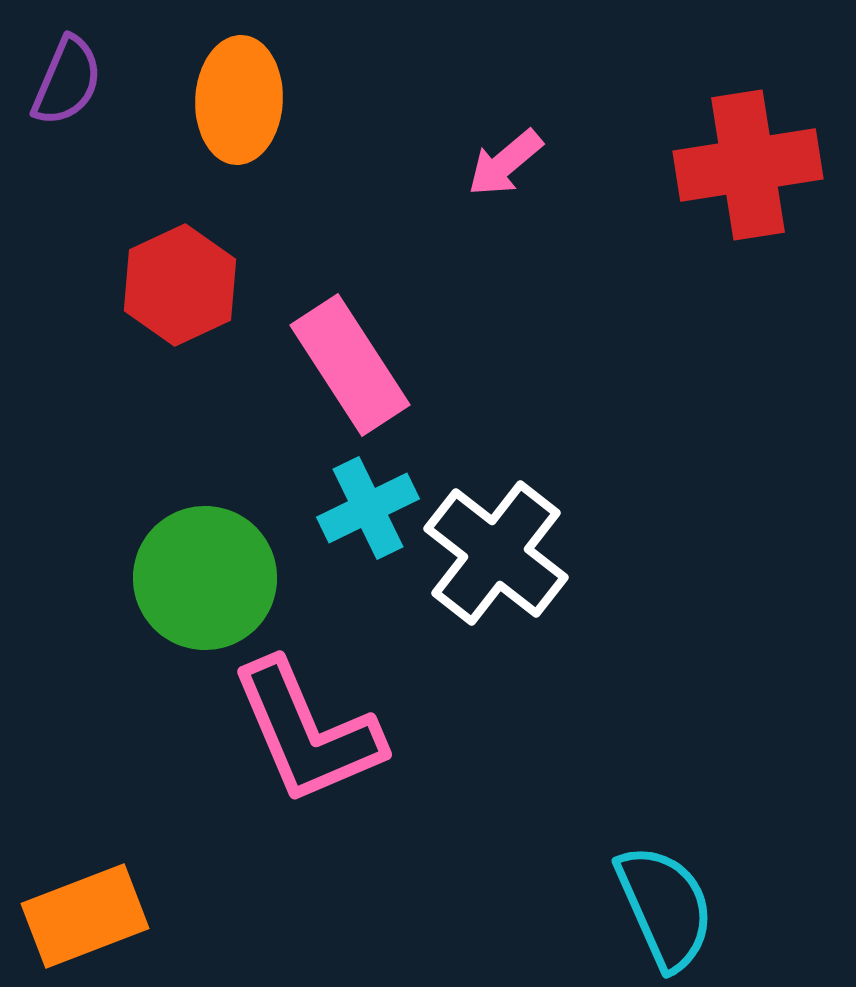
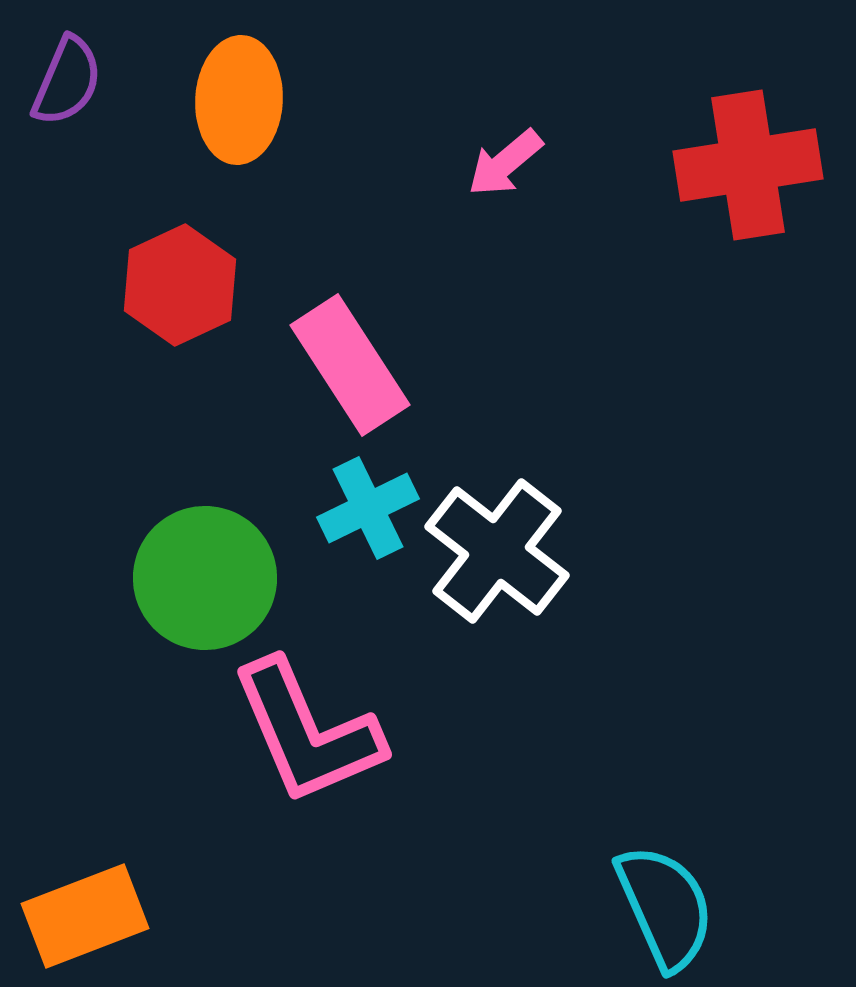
white cross: moved 1 px right, 2 px up
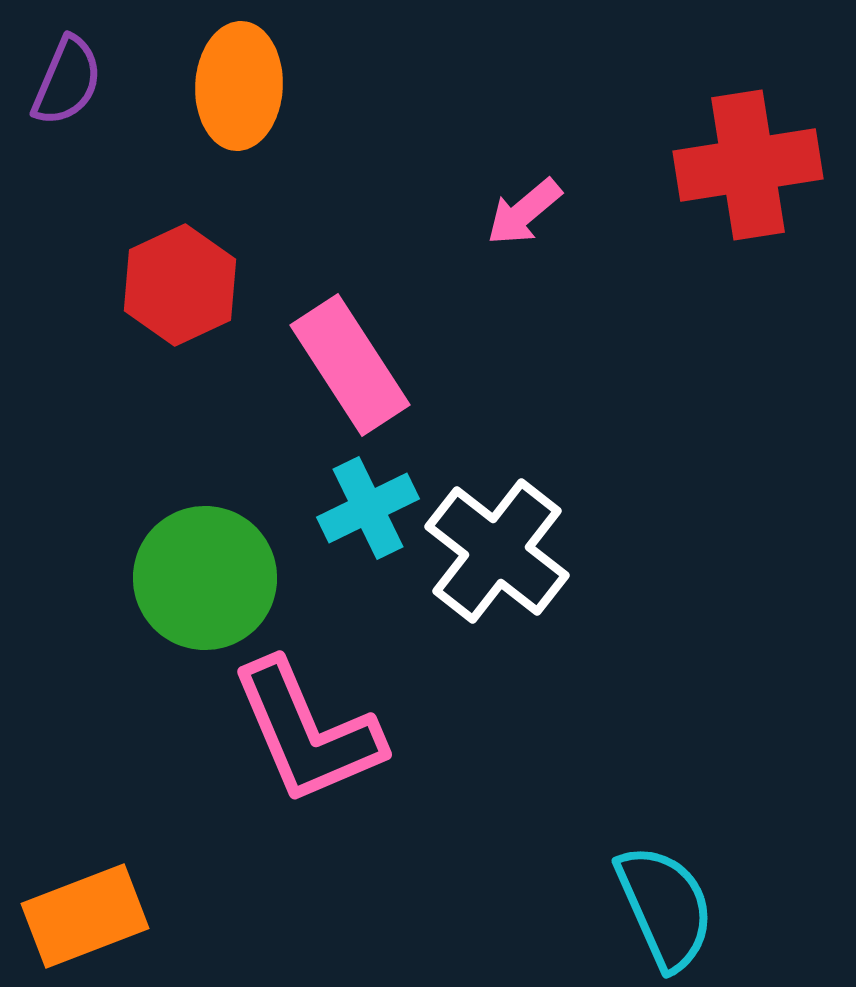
orange ellipse: moved 14 px up
pink arrow: moved 19 px right, 49 px down
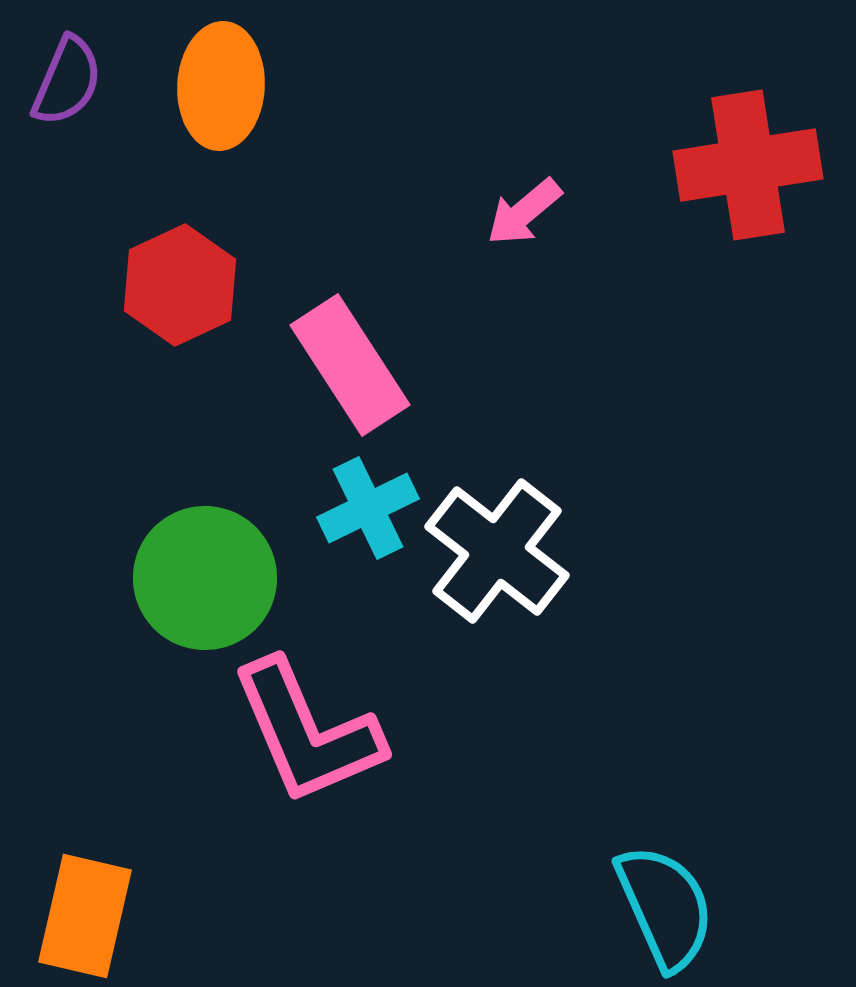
orange ellipse: moved 18 px left
orange rectangle: rotated 56 degrees counterclockwise
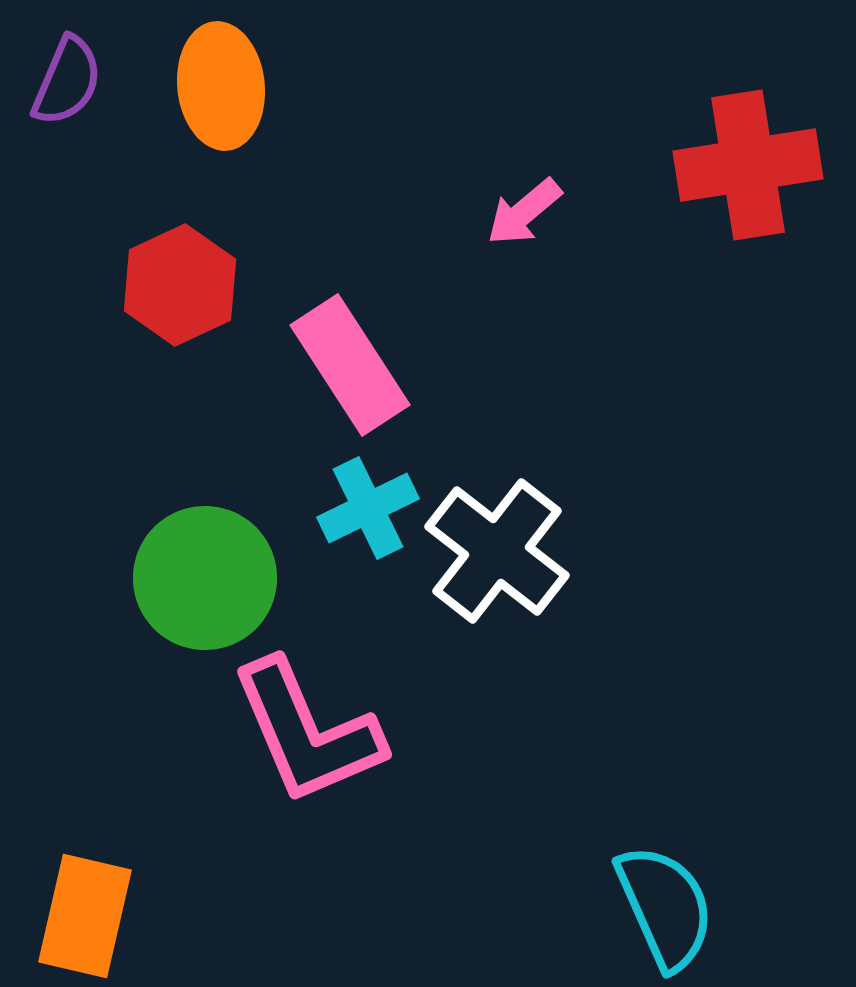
orange ellipse: rotated 9 degrees counterclockwise
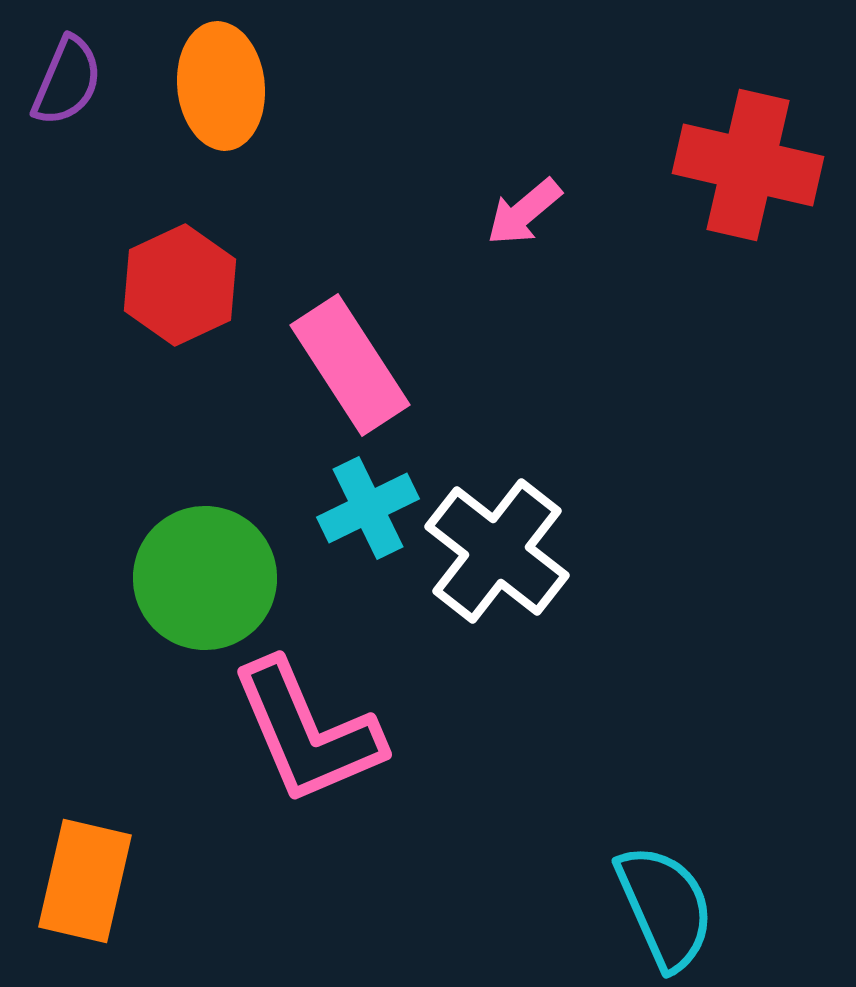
red cross: rotated 22 degrees clockwise
orange rectangle: moved 35 px up
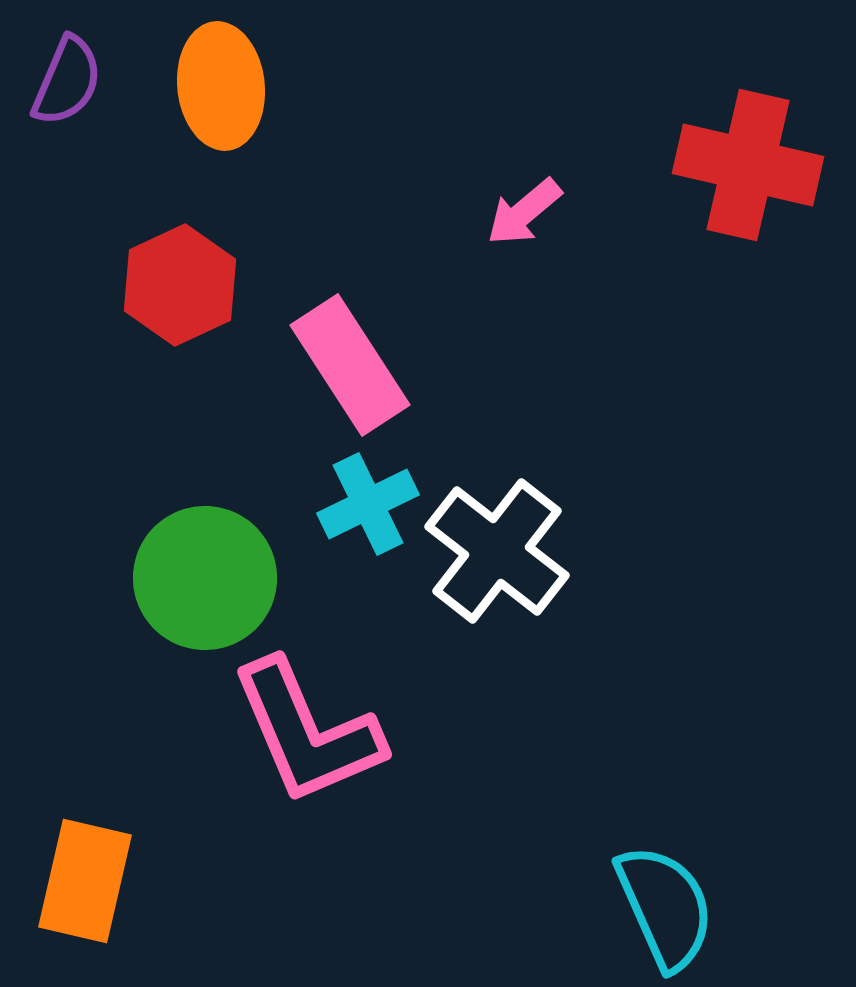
cyan cross: moved 4 px up
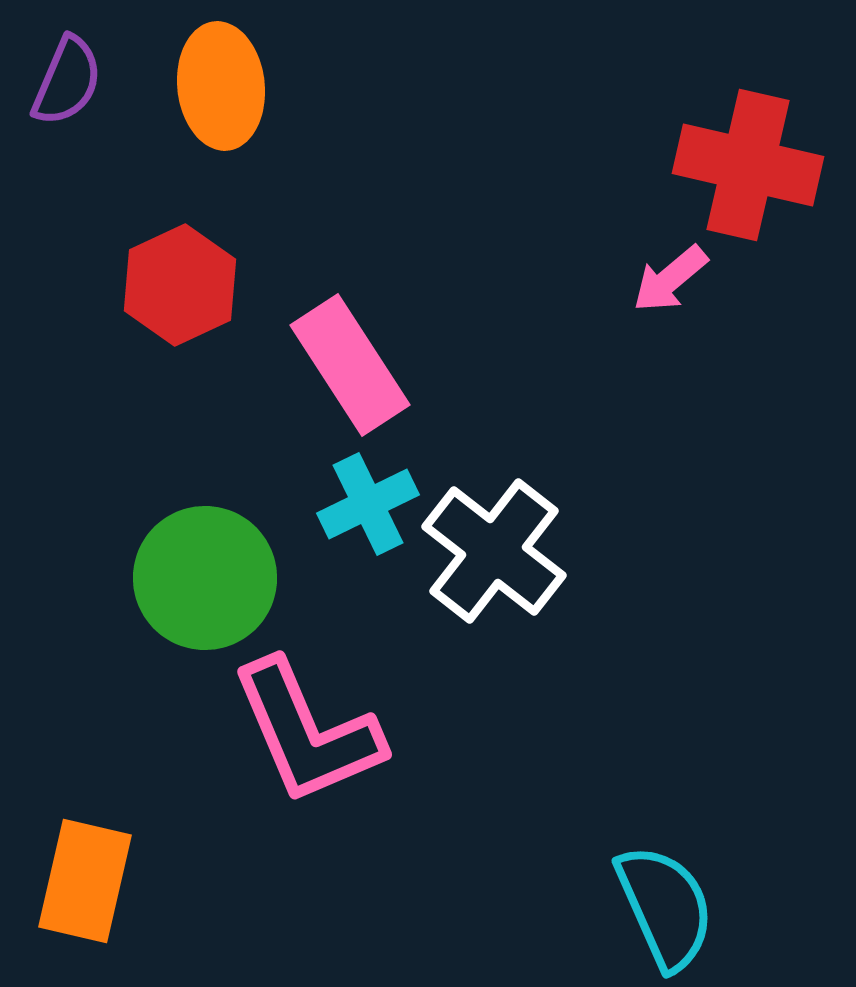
pink arrow: moved 146 px right, 67 px down
white cross: moved 3 px left
